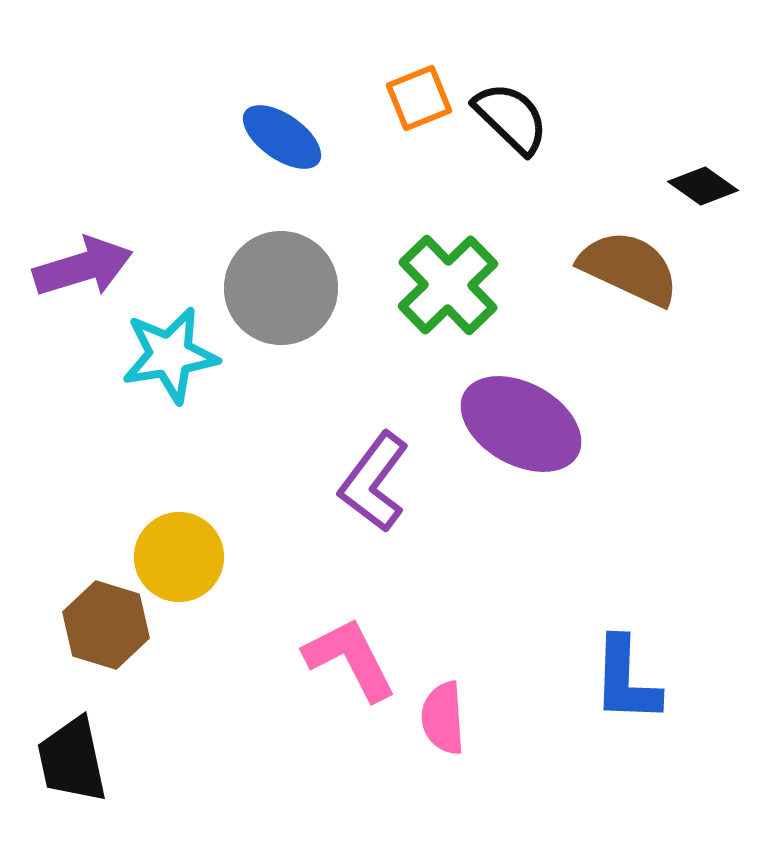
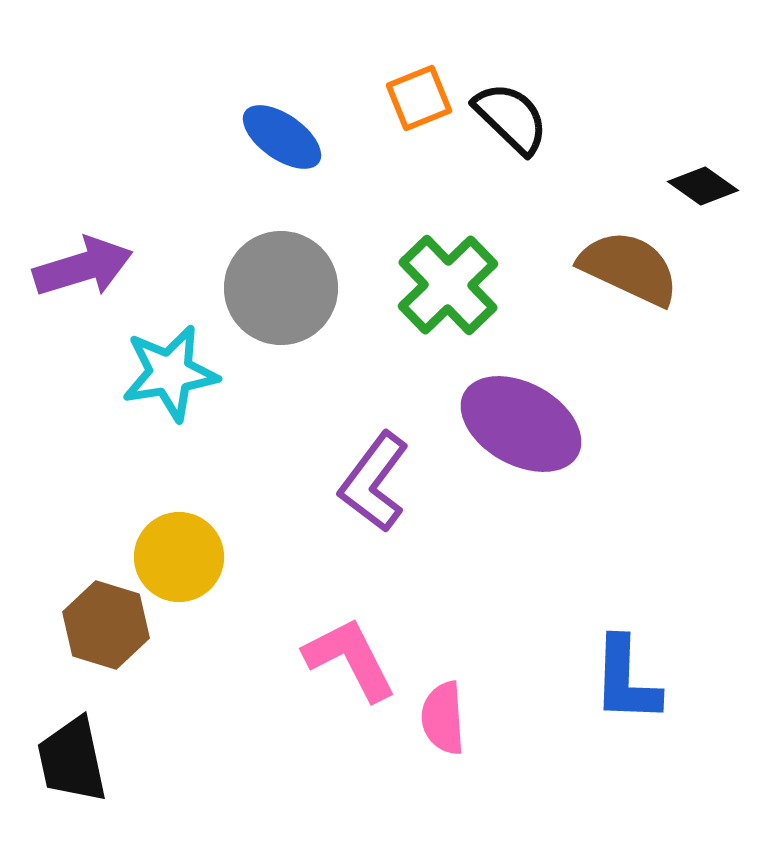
cyan star: moved 18 px down
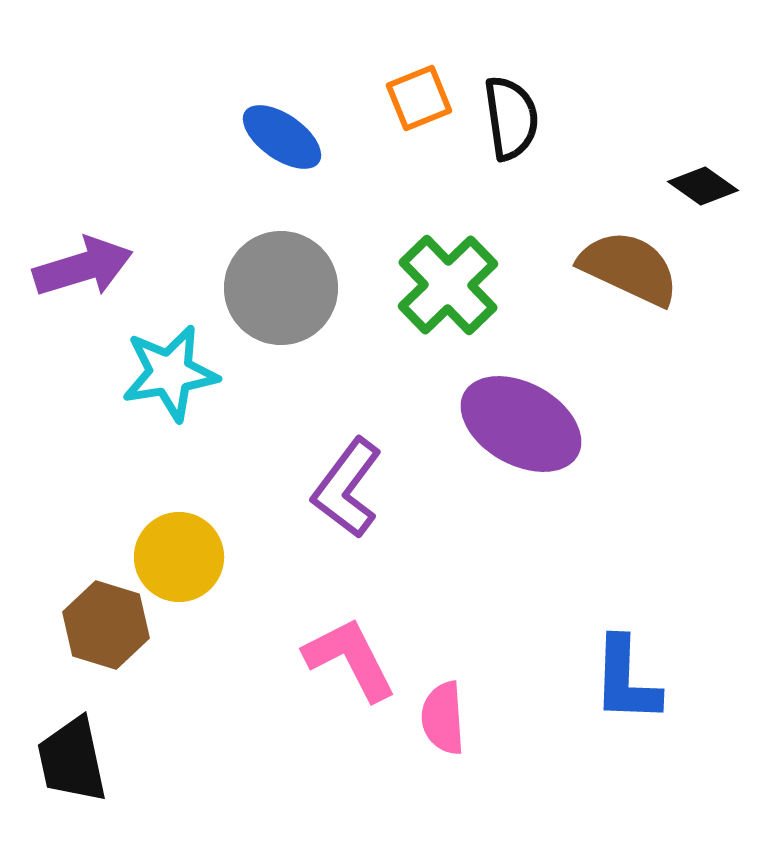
black semicircle: rotated 38 degrees clockwise
purple L-shape: moved 27 px left, 6 px down
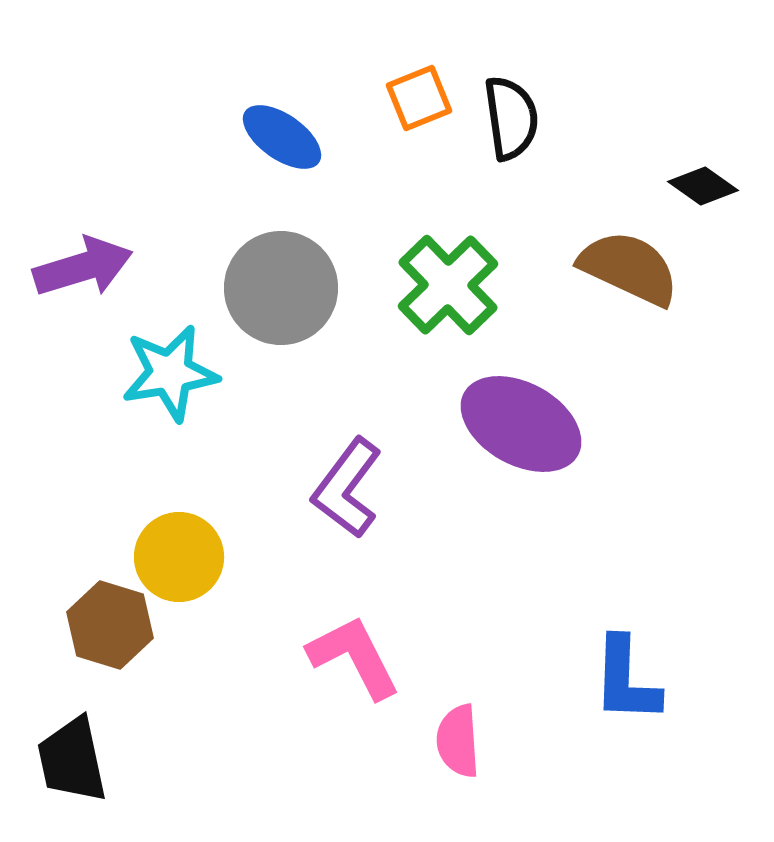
brown hexagon: moved 4 px right
pink L-shape: moved 4 px right, 2 px up
pink semicircle: moved 15 px right, 23 px down
